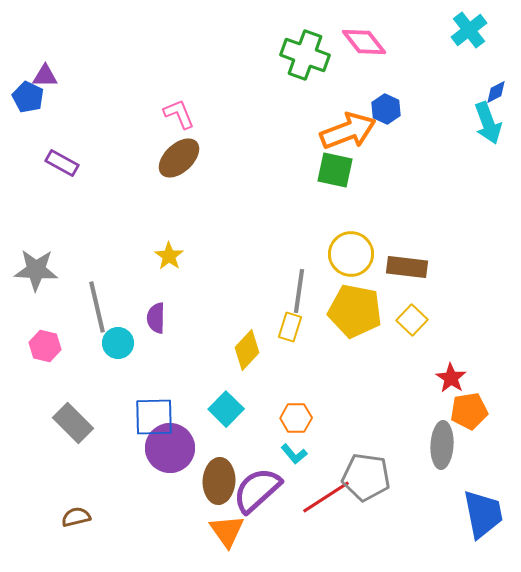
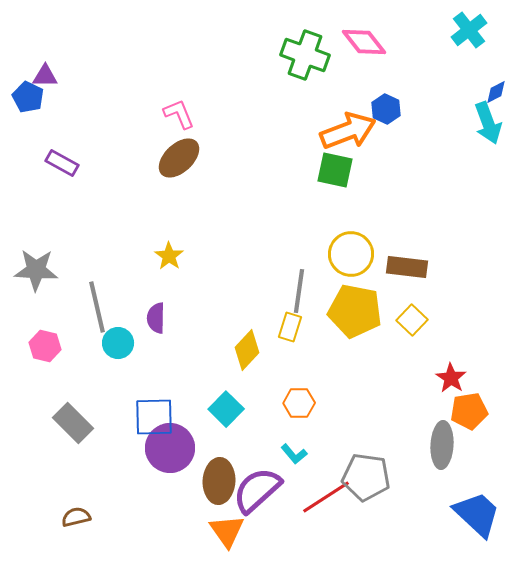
orange hexagon at (296, 418): moved 3 px right, 15 px up
blue trapezoid at (483, 514): moved 6 px left; rotated 36 degrees counterclockwise
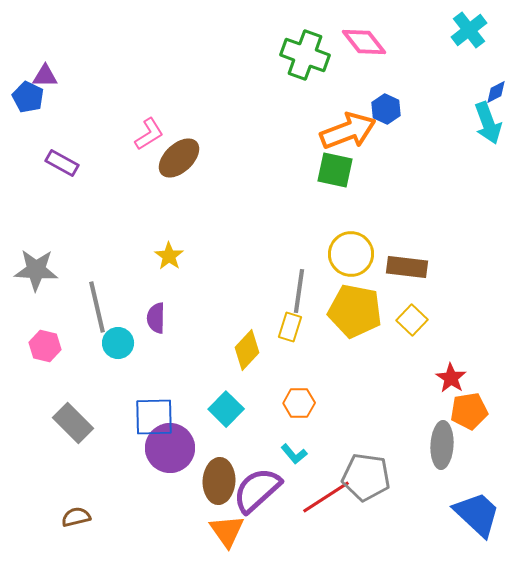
pink L-shape at (179, 114): moved 30 px left, 20 px down; rotated 80 degrees clockwise
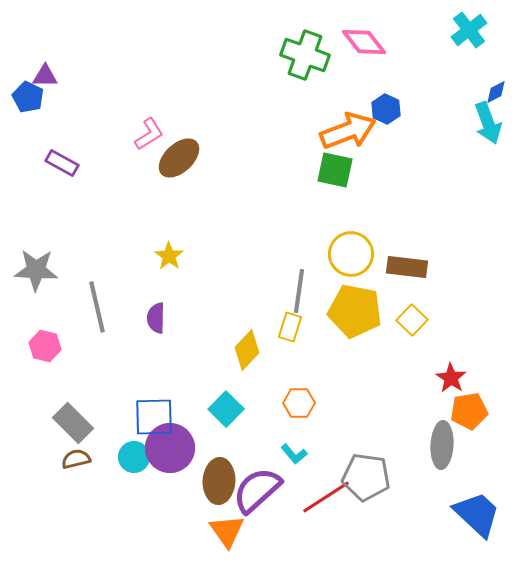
cyan circle at (118, 343): moved 16 px right, 114 px down
brown semicircle at (76, 517): moved 58 px up
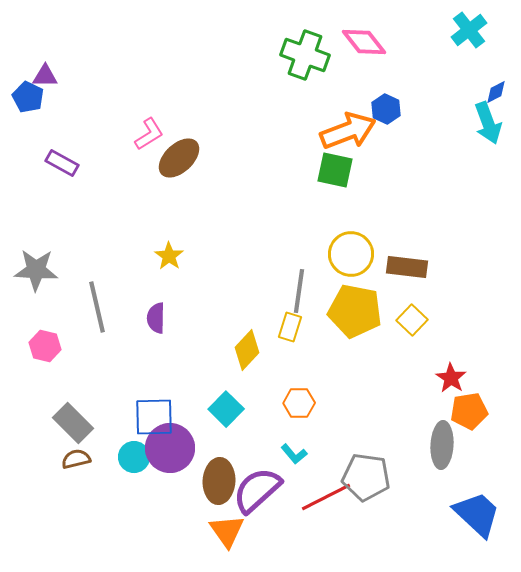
red line at (326, 497): rotated 6 degrees clockwise
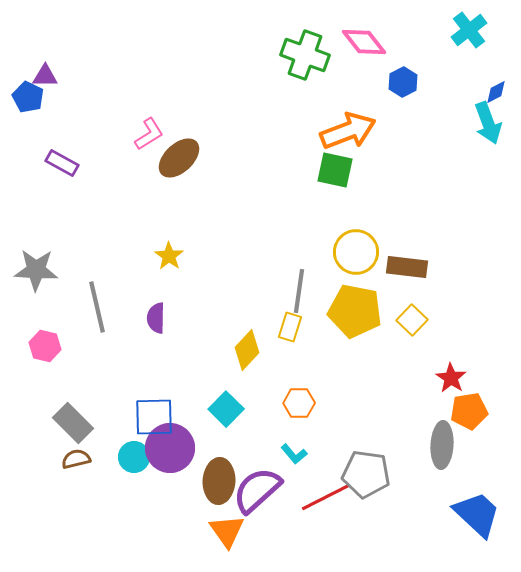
blue hexagon at (386, 109): moved 17 px right, 27 px up; rotated 8 degrees clockwise
yellow circle at (351, 254): moved 5 px right, 2 px up
gray pentagon at (366, 477): moved 3 px up
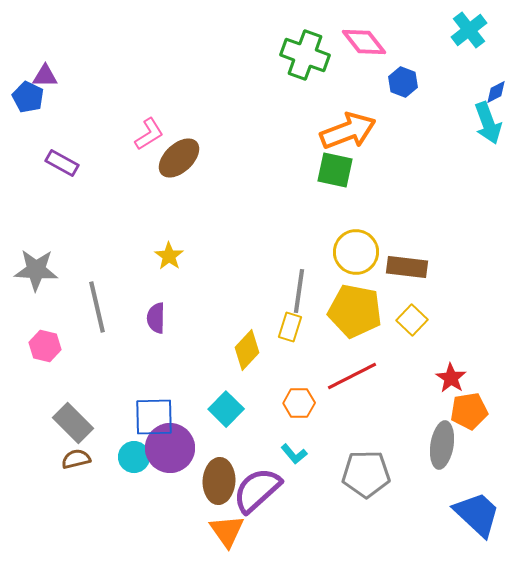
blue hexagon at (403, 82): rotated 12 degrees counterclockwise
gray ellipse at (442, 445): rotated 6 degrees clockwise
gray pentagon at (366, 474): rotated 9 degrees counterclockwise
red line at (326, 497): moved 26 px right, 121 px up
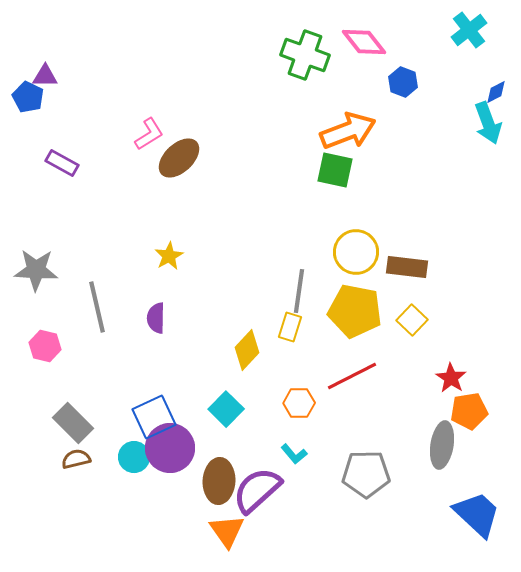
yellow star at (169, 256): rotated 8 degrees clockwise
blue square at (154, 417): rotated 24 degrees counterclockwise
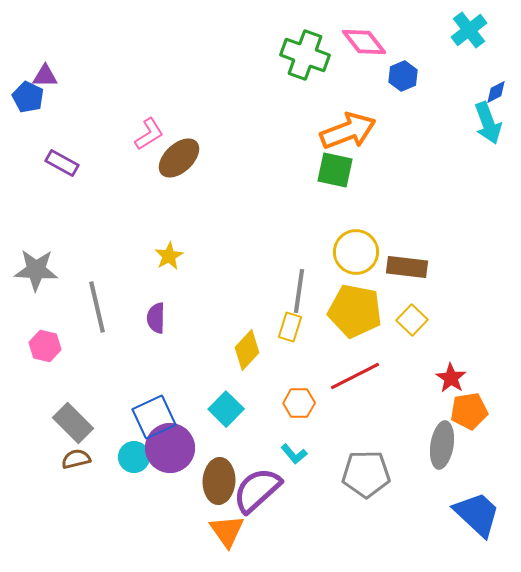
blue hexagon at (403, 82): moved 6 px up; rotated 16 degrees clockwise
red line at (352, 376): moved 3 px right
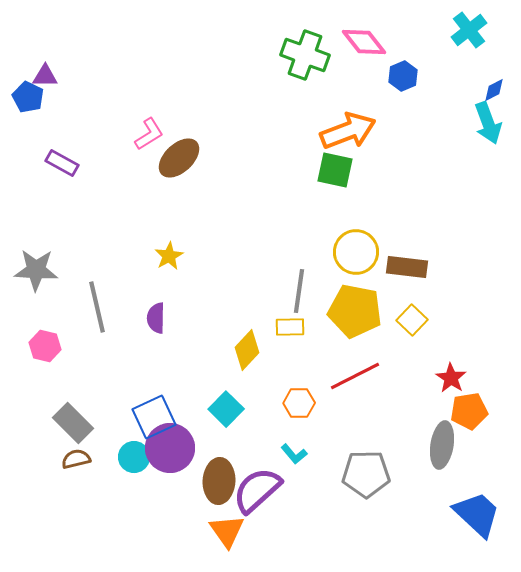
blue diamond at (496, 92): moved 2 px left, 2 px up
yellow rectangle at (290, 327): rotated 72 degrees clockwise
